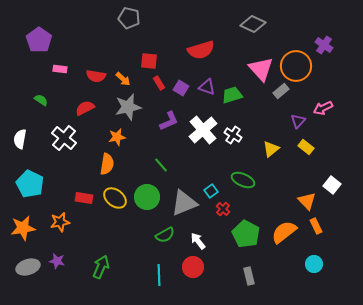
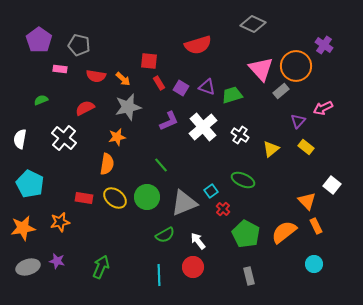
gray pentagon at (129, 18): moved 50 px left, 27 px down
red semicircle at (201, 50): moved 3 px left, 5 px up
green semicircle at (41, 100): rotated 56 degrees counterclockwise
white cross at (203, 130): moved 3 px up
white cross at (233, 135): moved 7 px right
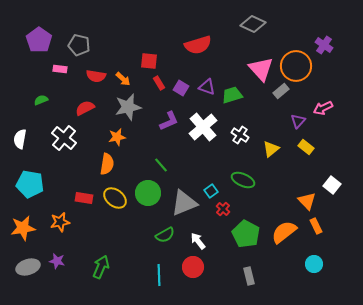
cyan pentagon at (30, 184): rotated 16 degrees counterclockwise
green circle at (147, 197): moved 1 px right, 4 px up
